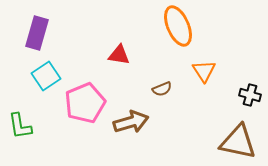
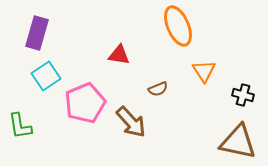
brown semicircle: moved 4 px left
black cross: moved 7 px left
brown arrow: rotated 64 degrees clockwise
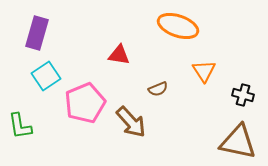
orange ellipse: rotated 48 degrees counterclockwise
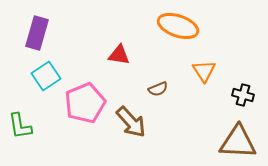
brown triangle: rotated 9 degrees counterclockwise
